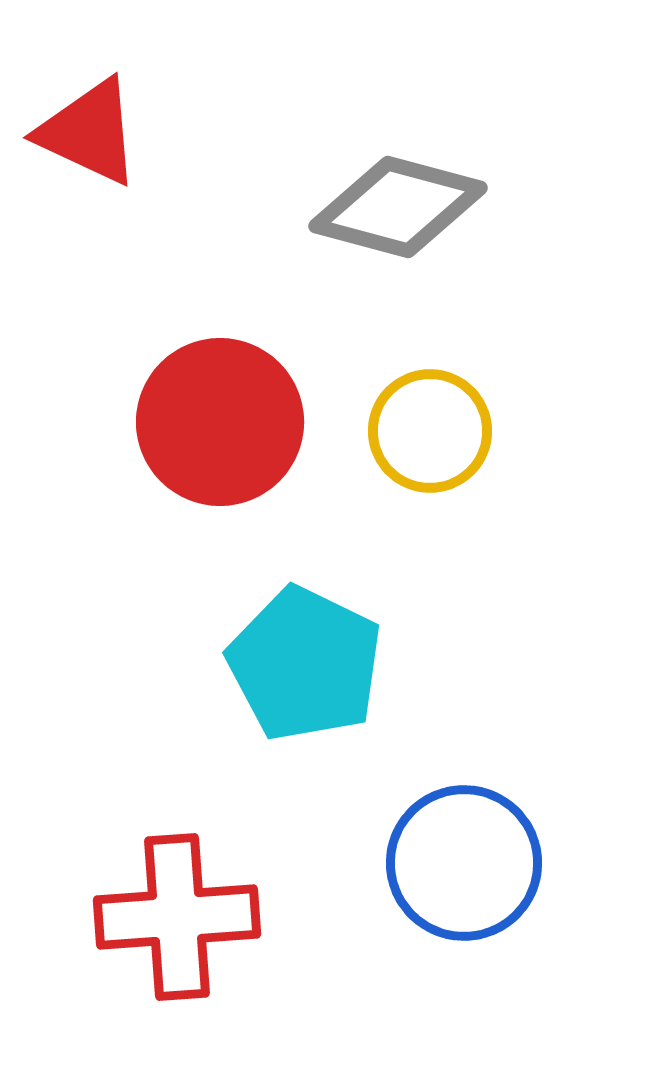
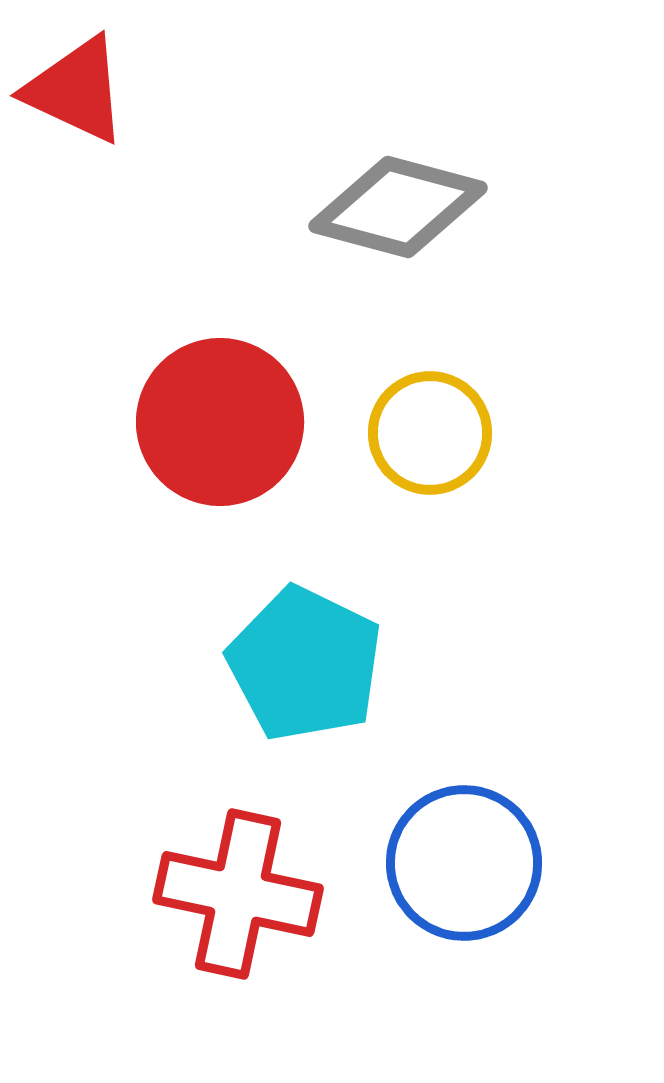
red triangle: moved 13 px left, 42 px up
yellow circle: moved 2 px down
red cross: moved 61 px right, 23 px up; rotated 16 degrees clockwise
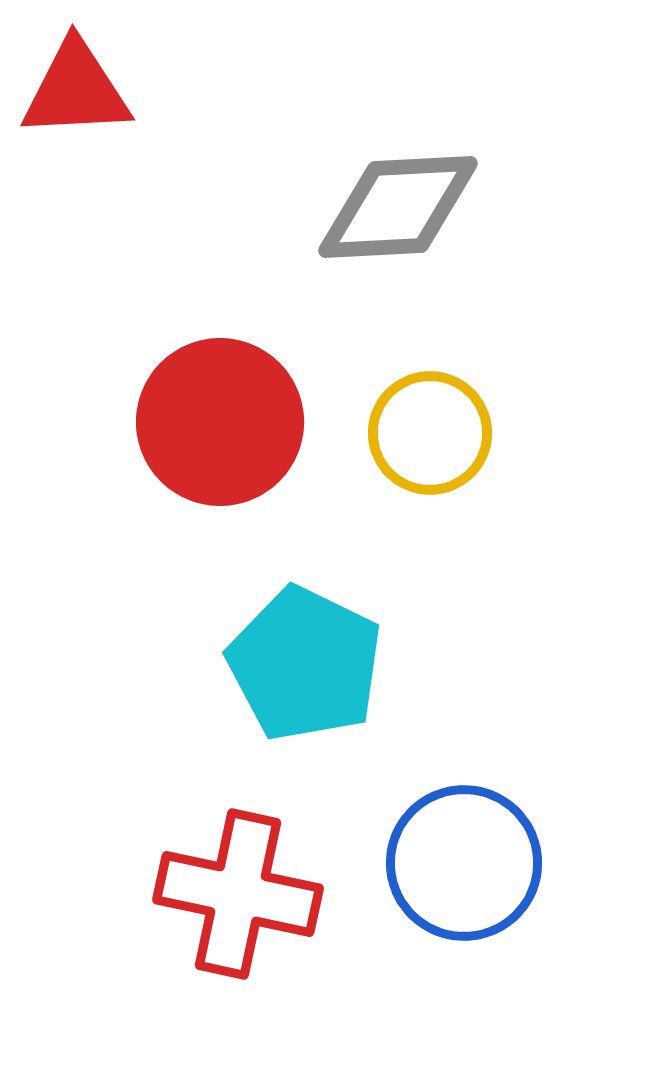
red triangle: rotated 28 degrees counterclockwise
gray diamond: rotated 18 degrees counterclockwise
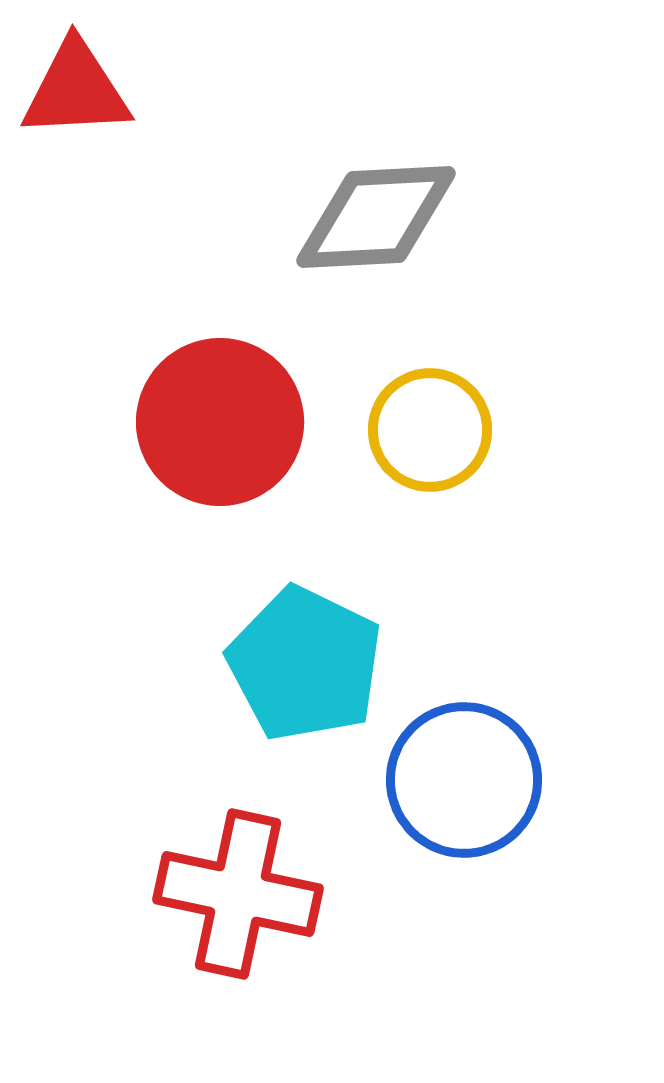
gray diamond: moved 22 px left, 10 px down
yellow circle: moved 3 px up
blue circle: moved 83 px up
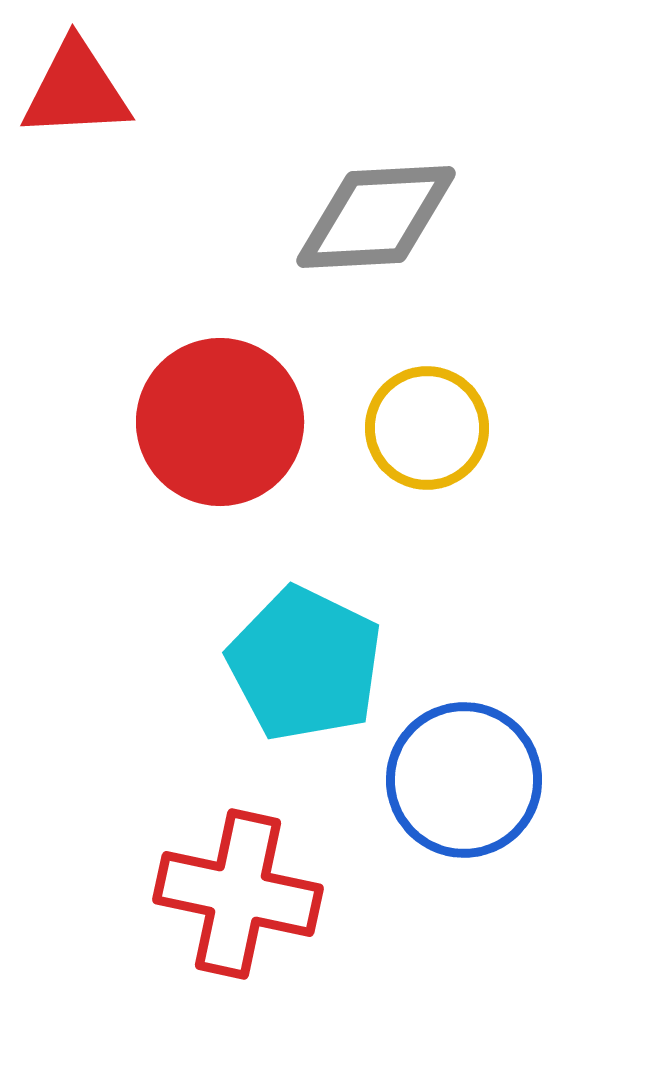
yellow circle: moved 3 px left, 2 px up
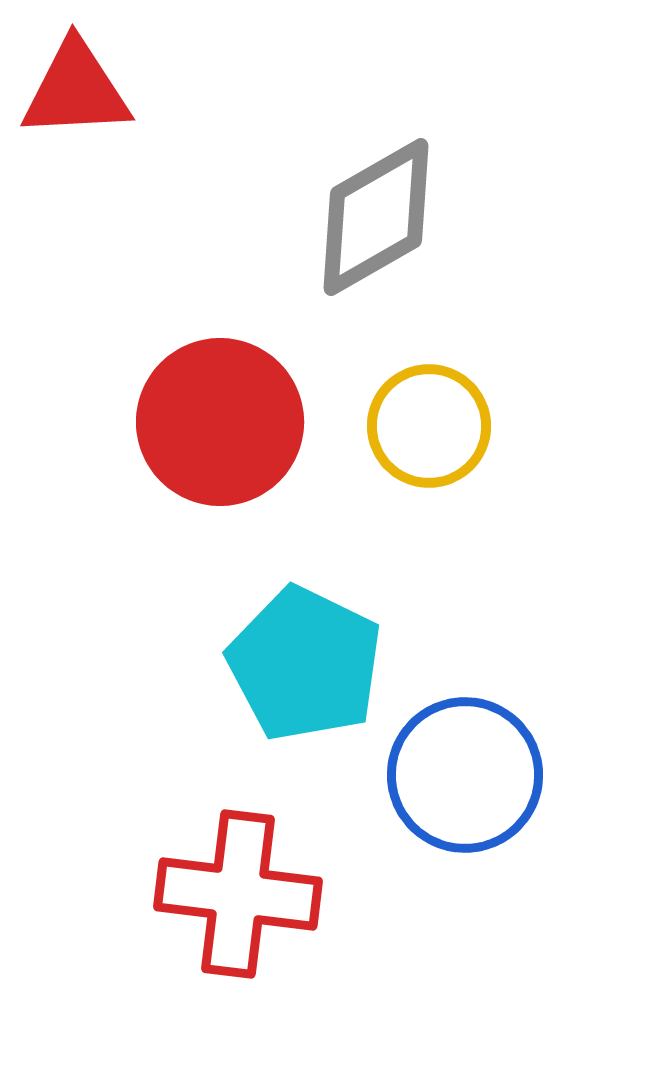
gray diamond: rotated 27 degrees counterclockwise
yellow circle: moved 2 px right, 2 px up
blue circle: moved 1 px right, 5 px up
red cross: rotated 5 degrees counterclockwise
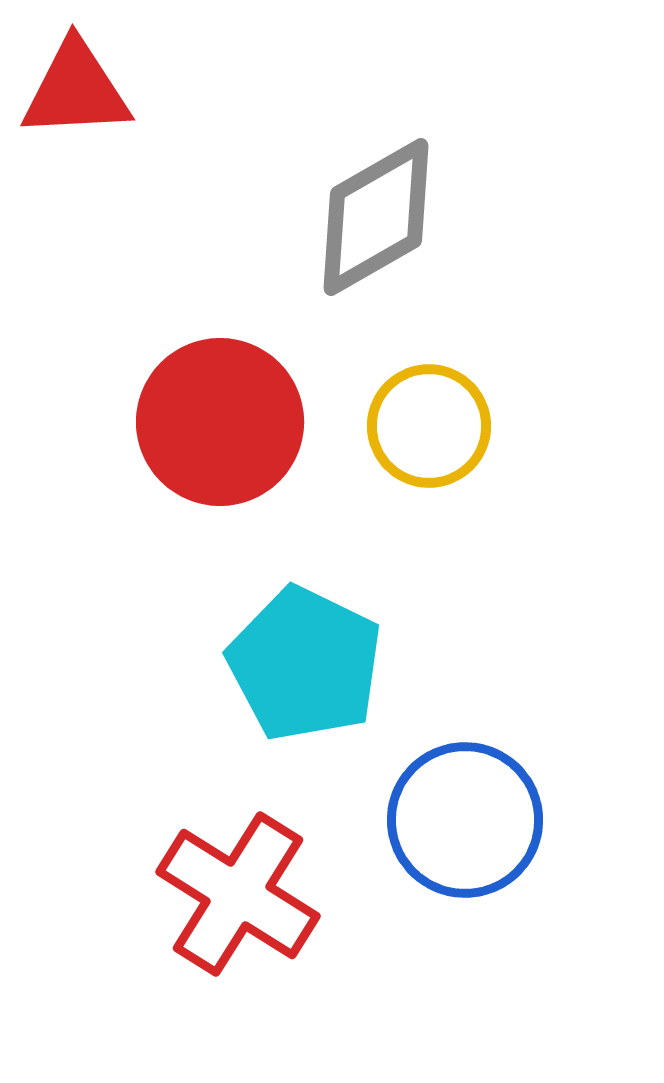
blue circle: moved 45 px down
red cross: rotated 25 degrees clockwise
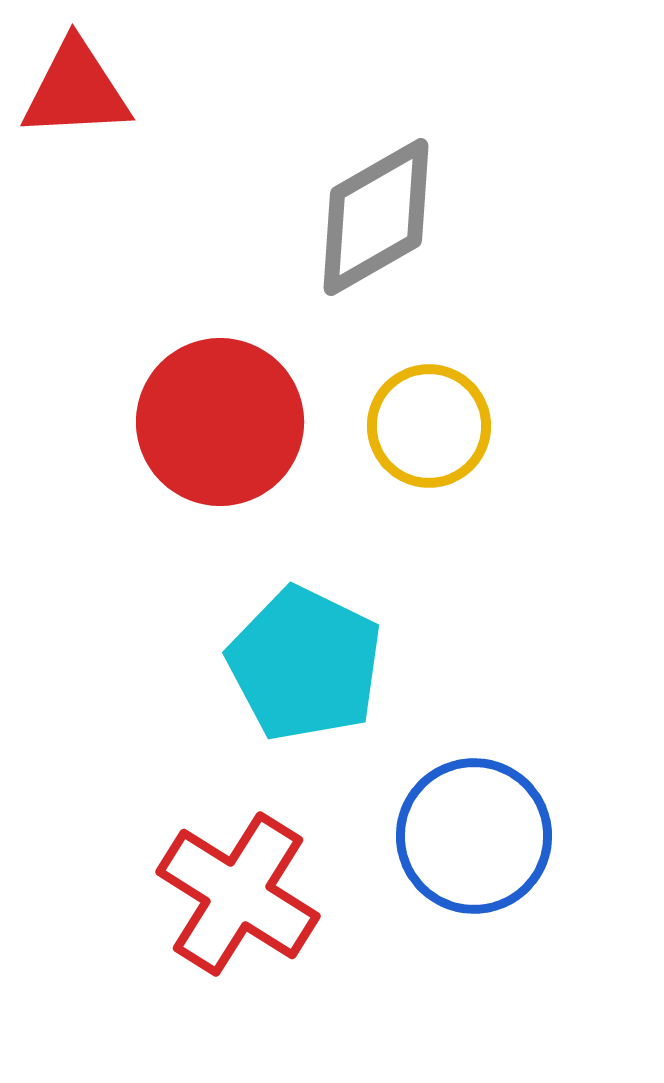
blue circle: moved 9 px right, 16 px down
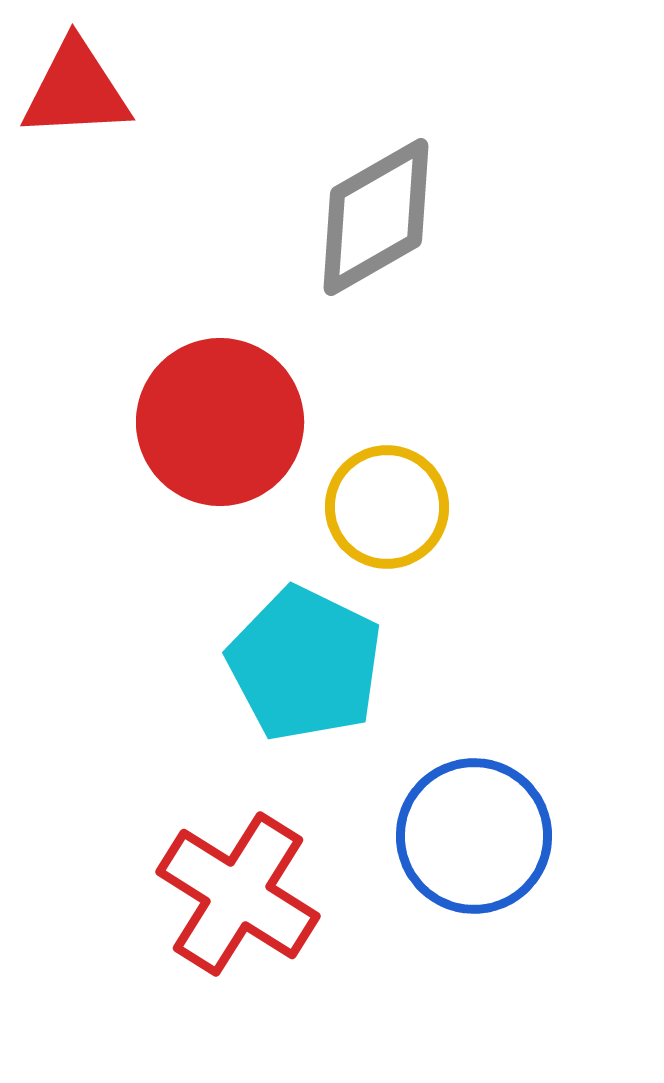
yellow circle: moved 42 px left, 81 px down
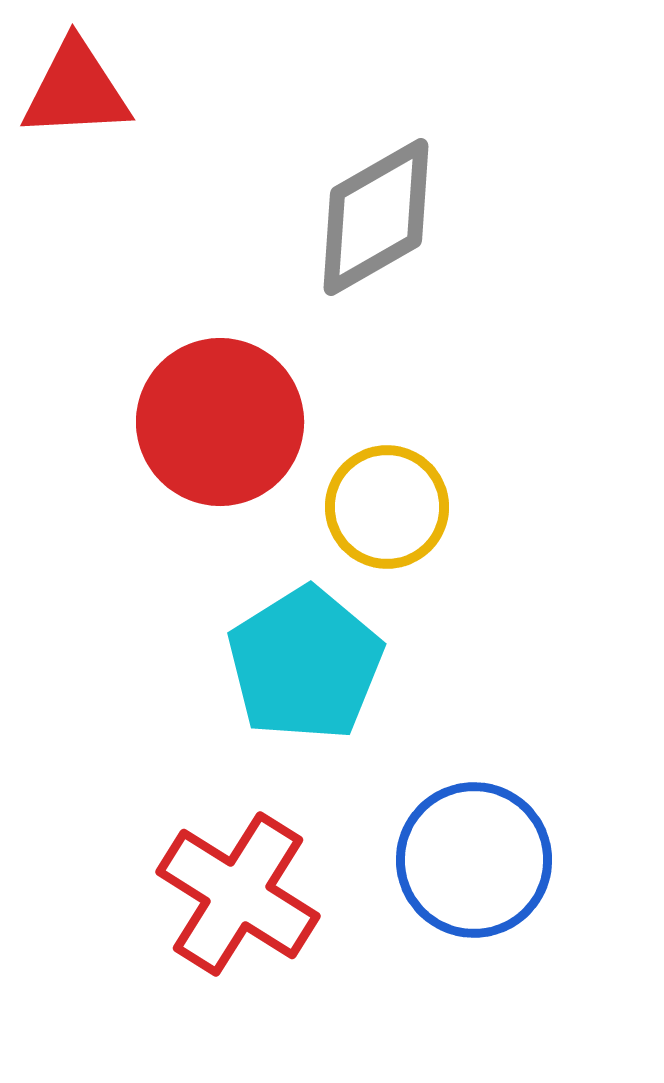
cyan pentagon: rotated 14 degrees clockwise
blue circle: moved 24 px down
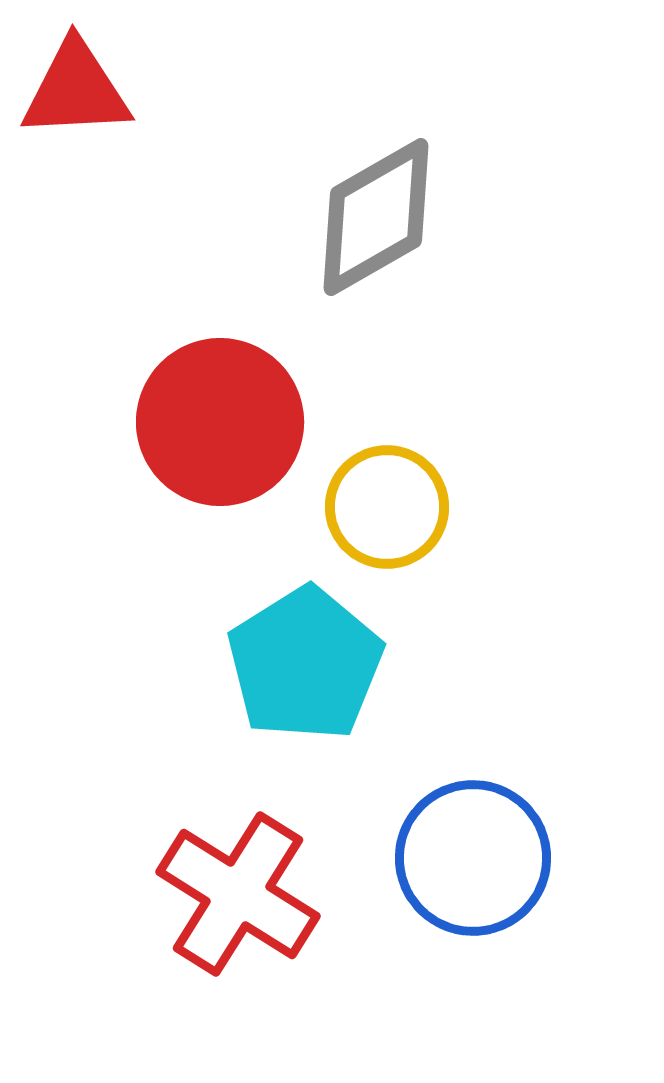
blue circle: moved 1 px left, 2 px up
